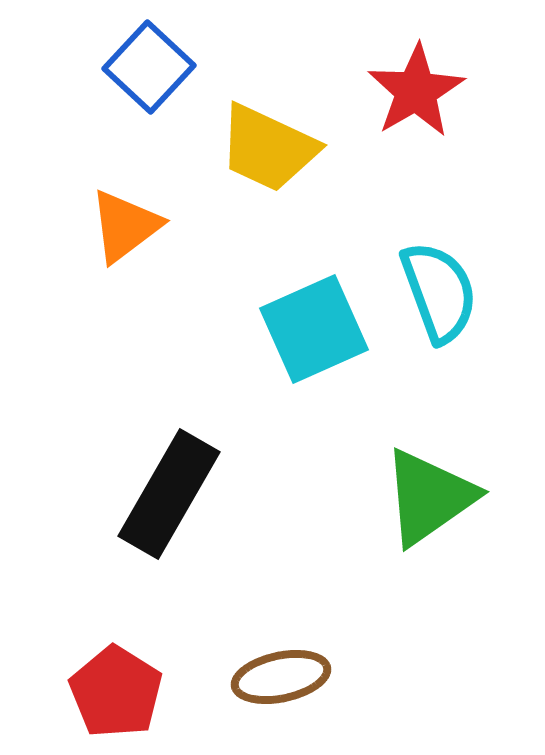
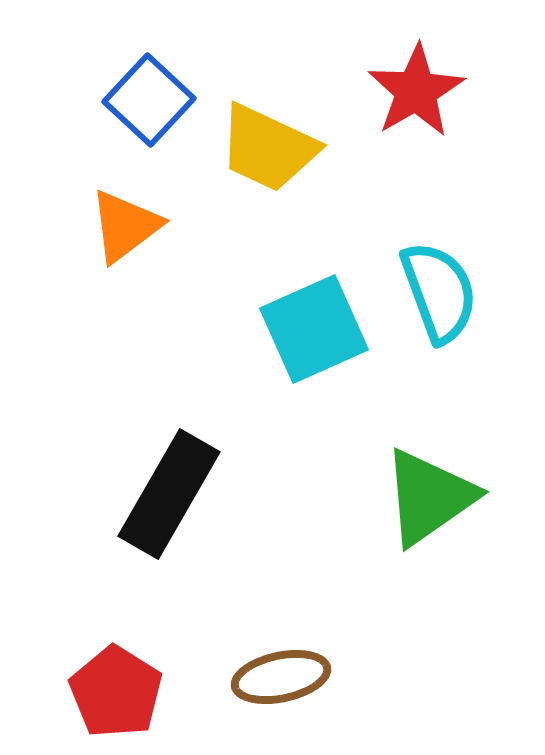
blue square: moved 33 px down
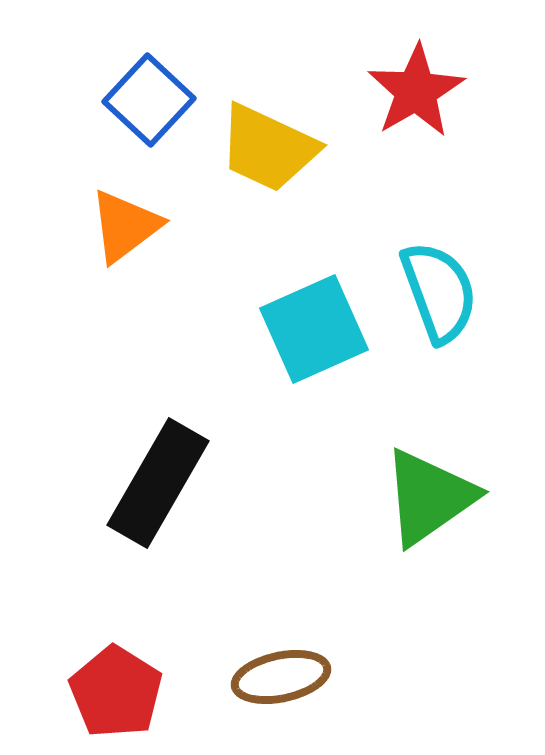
black rectangle: moved 11 px left, 11 px up
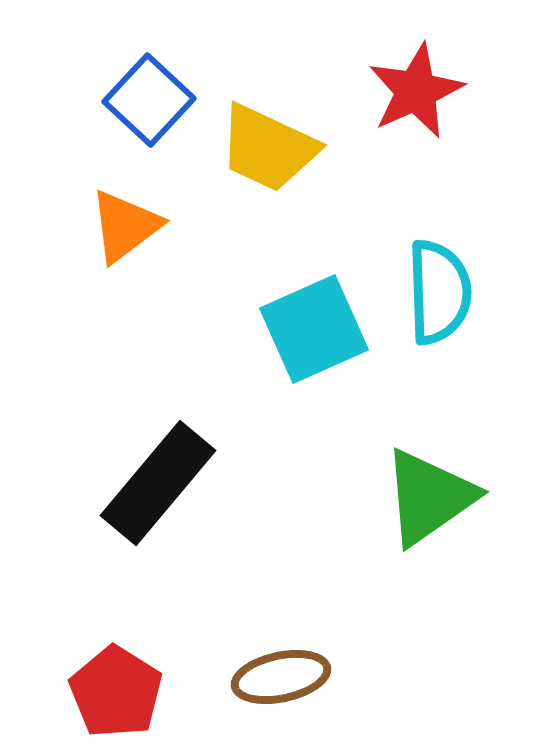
red star: rotated 6 degrees clockwise
cyan semicircle: rotated 18 degrees clockwise
black rectangle: rotated 10 degrees clockwise
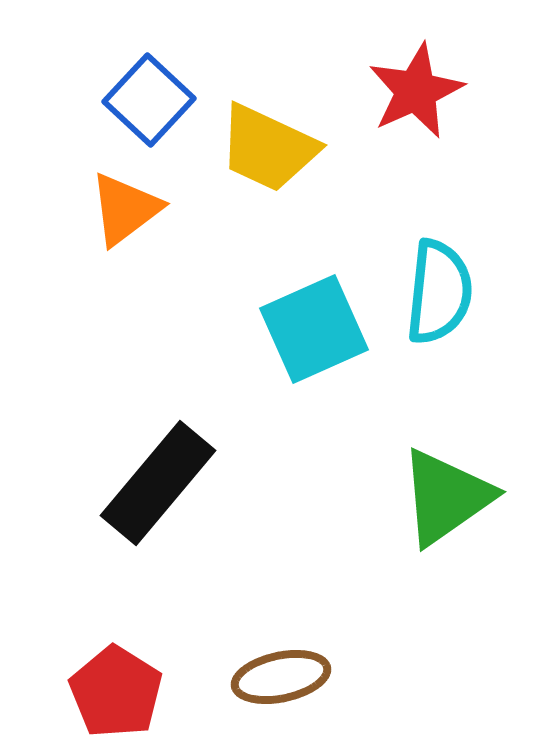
orange triangle: moved 17 px up
cyan semicircle: rotated 8 degrees clockwise
green triangle: moved 17 px right
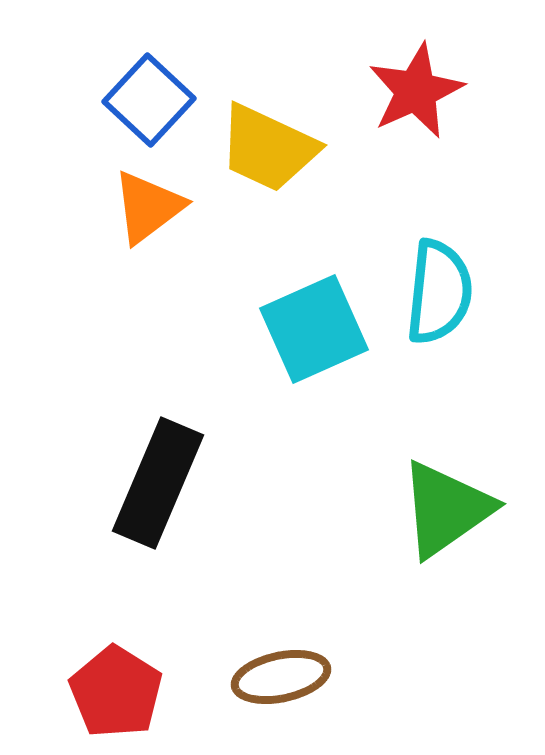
orange triangle: moved 23 px right, 2 px up
black rectangle: rotated 17 degrees counterclockwise
green triangle: moved 12 px down
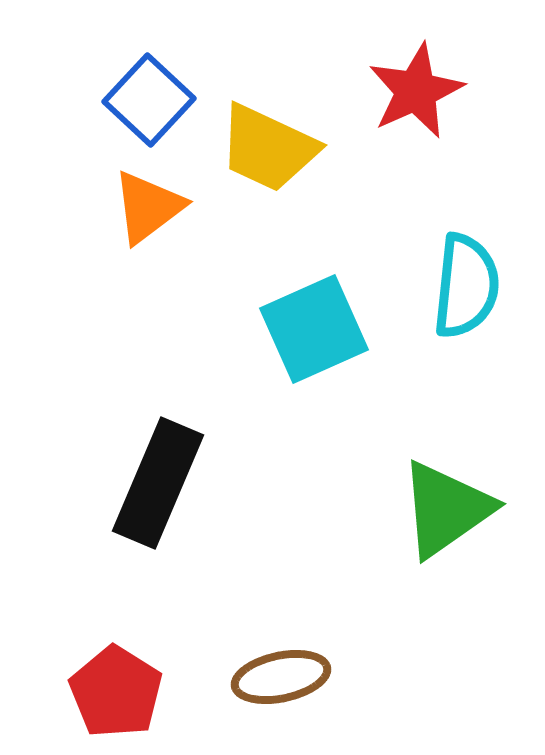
cyan semicircle: moved 27 px right, 6 px up
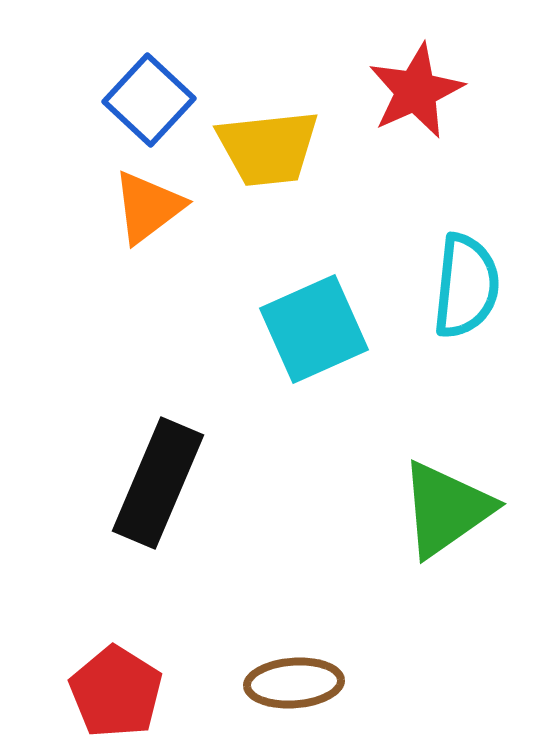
yellow trapezoid: rotated 31 degrees counterclockwise
brown ellipse: moved 13 px right, 6 px down; rotated 8 degrees clockwise
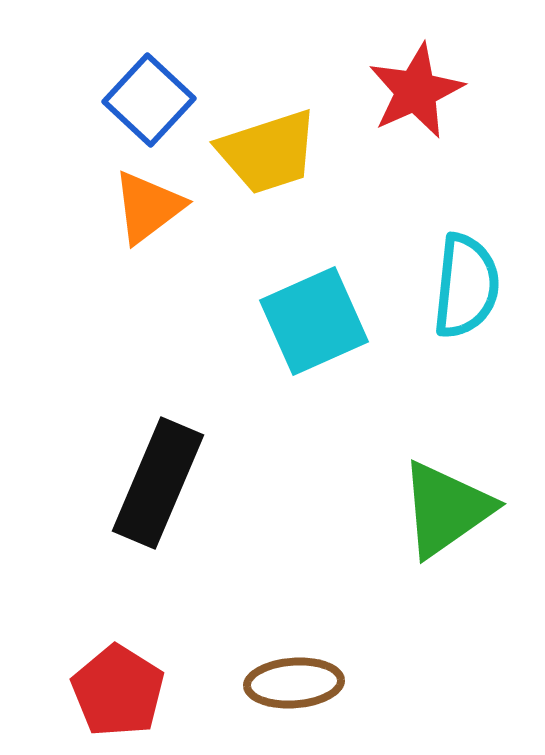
yellow trapezoid: moved 4 px down; rotated 12 degrees counterclockwise
cyan square: moved 8 px up
red pentagon: moved 2 px right, 1 px up
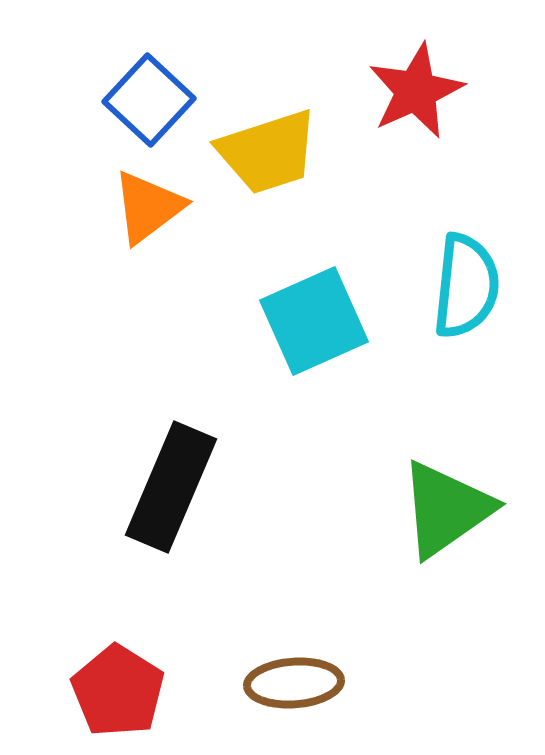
black rectangle: moved 13 px right, 4 px down
